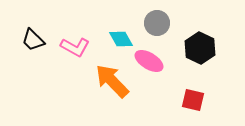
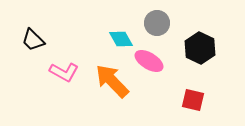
pink L-shape: moved 11 px left, 25 px down
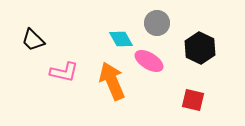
pink L-shape: rotated 16 degrees counterclockwise
orange arrow: rotated 21 degrees clockwise
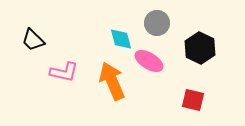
cyan diamond: rotated 15 degrees clockwise
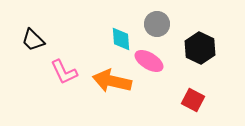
gray circle: moved 1 px down
cyan diamond: rotated 10 degrees clockwise
pink L-shape: rotated 52 degrees clockwise
orange arrow: rotated 54 degrees counterclockwise
red square: rotated 15 degrees clockwise
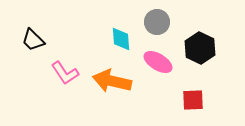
gray circle: moved 2 px up
pink ellipse: moved 9 px right, 1 px down
pink L-shape: moved 1 px right, 1 px down; rotated 8 degrees counterclockwise
red square: rotated 30 degrees counterclockwise
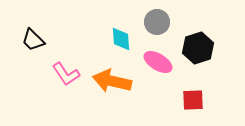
black hexagon: moved 2 px left; rotated 16 degrees clockwise
pink L-shape: moved 1 px right, 1 px down
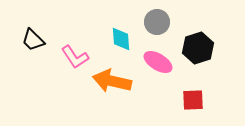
pink L-shape: moved 9 px right, 17 px up
